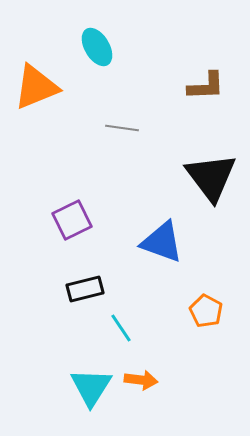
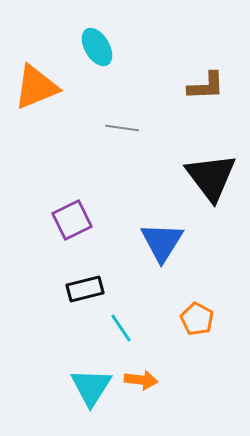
blue triangle: rotated 42 degrees clockwise
orange pentagon: moved 9 px left, 8 px down
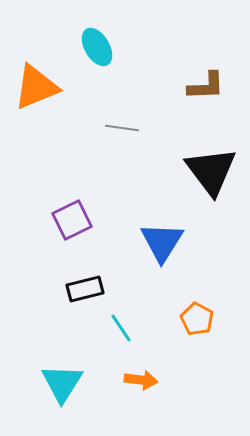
black triangle: moved 6 px up
cyan triangle: moved 29 px left, 4 px up
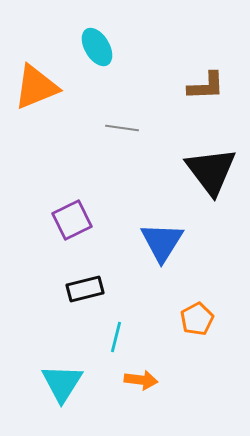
orange pentagon: rotated 16 degrees clockwise
cyan line: moved 5 px left, 9 px down; rotated 48 degrees clockwise
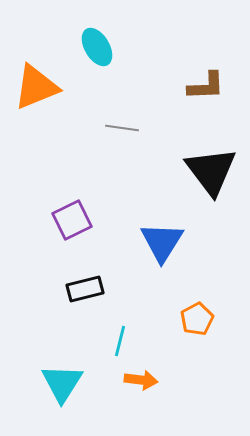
cyan line: moved 4 px right, 4 px down
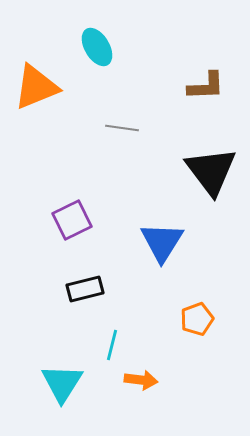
orange pentagon: rotated 8 degrees clockwise
cyan line: moved 8 px left, 4 px down
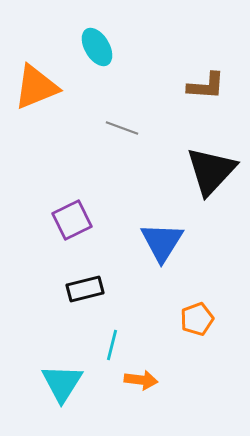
brown L-shape: rotated 6 degrees clockwise
gray line: rotated 12 degrees clockwise
black triangle: rotated 20 degrees clockwise
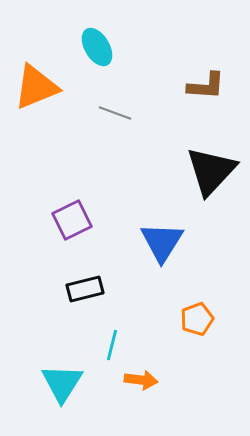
gray line: moved 7 px left, 15 px up
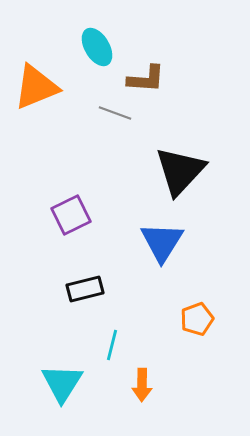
brown L-shape: moved 60 px left, 7 px up
black triangle: moved 31 px left
purple square: moved 1 px left, 5 px up
orange arrow: moved 1 px right, 5 px down; rotated 84 degrees clockwise
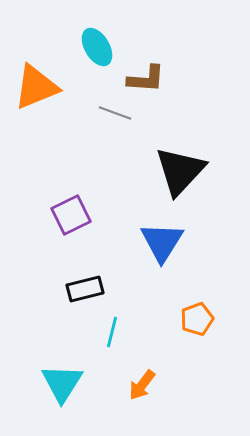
cyan line: moved 13 px up
orange arrow: rotated 36 degrees clockwise
